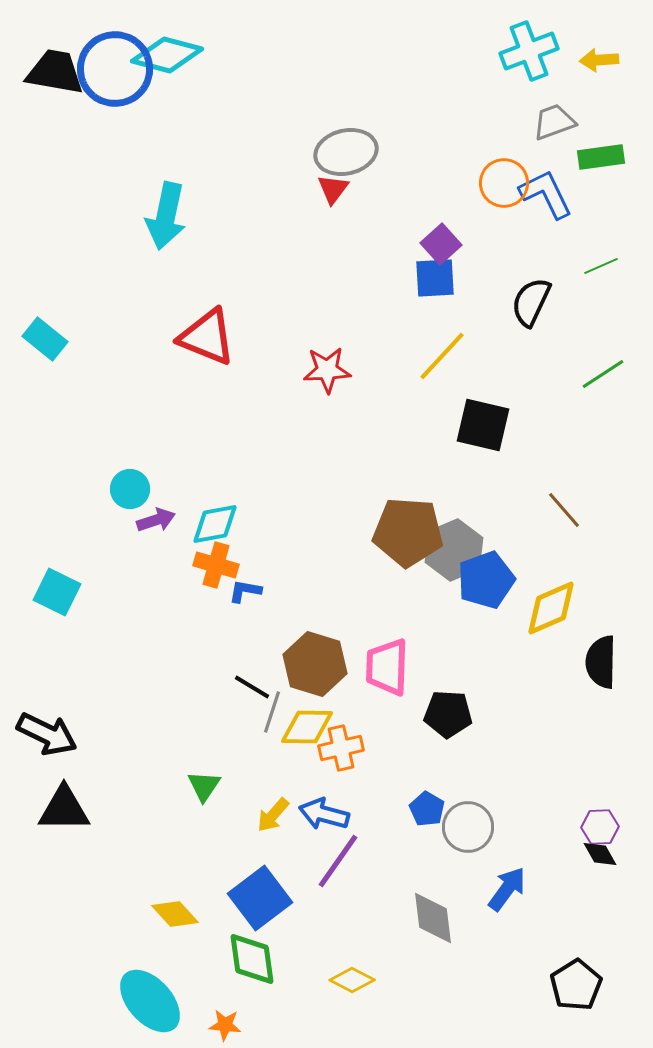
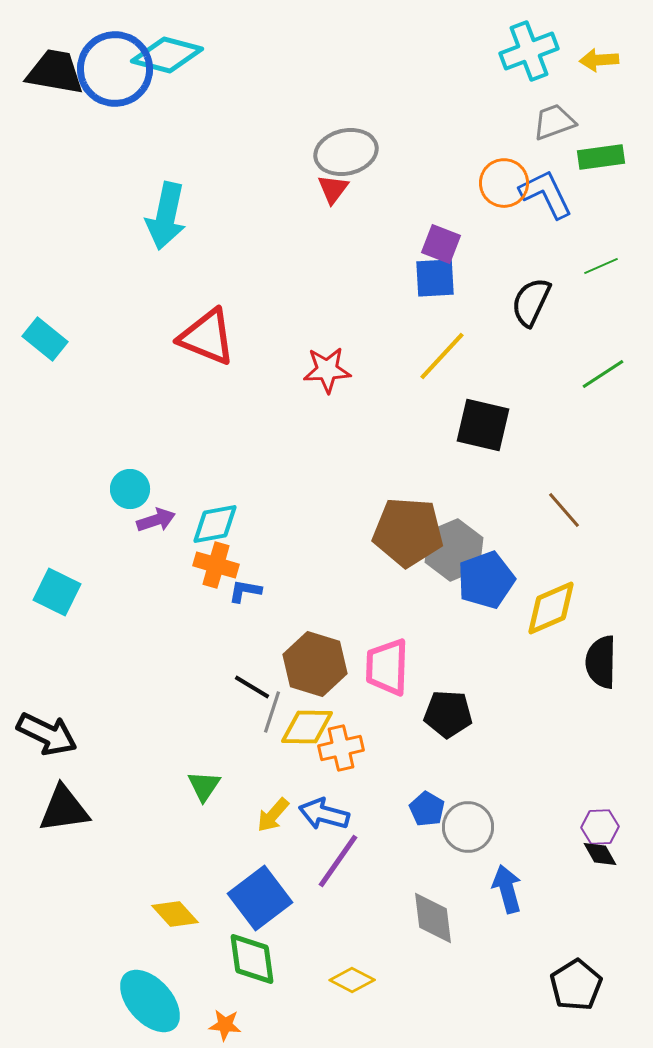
purple square at (441, 244): rotated 27 degrees counterclockwise
black triangle at (64, 809): rotated 8 degrees counterclockwise
blue arrow at (507, 889): rotated 51 degrees counterclockwise
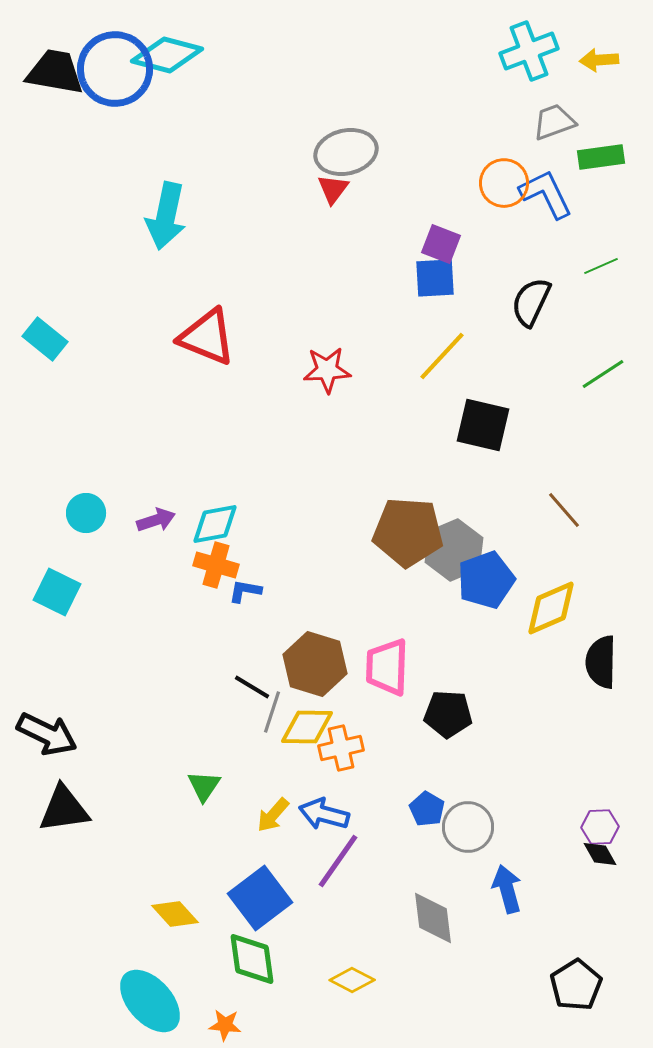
cyan circle at (130, 489): moved 44 px left, 24 px down
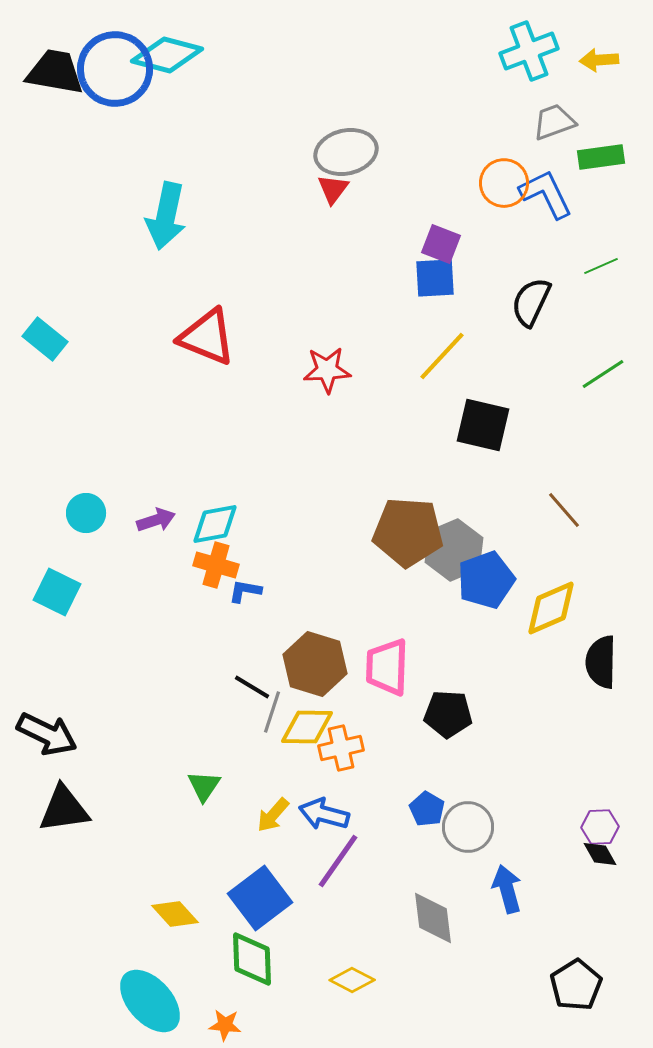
green diamond at (252, 959): rotated 6 degrees clockwise
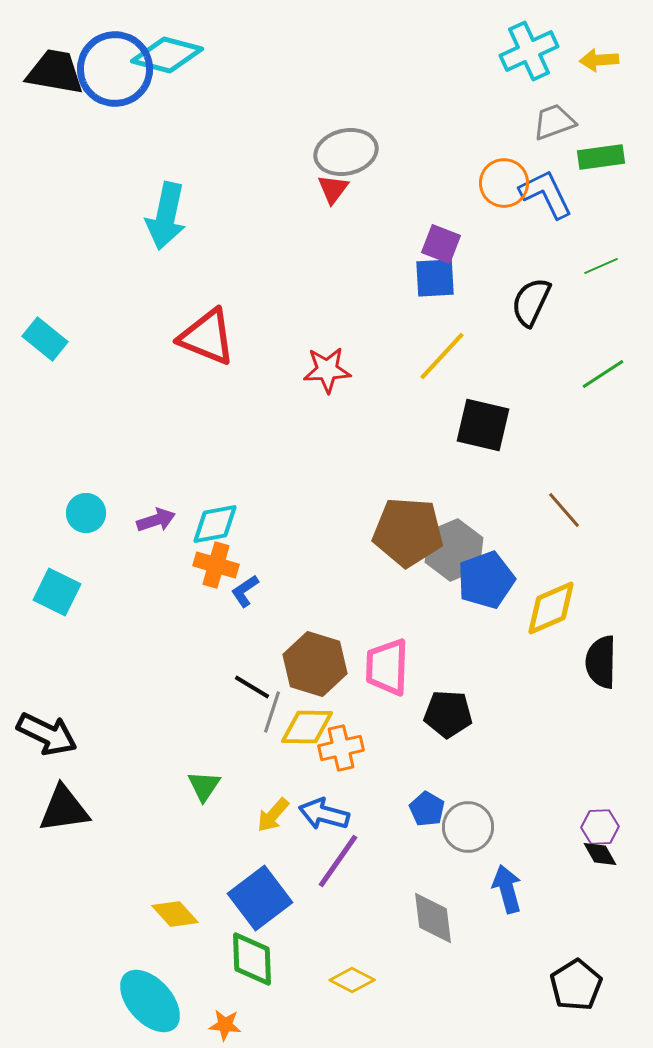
cyan cross at (529, 51): rotated 4 degrees counterclockwise
blue L-shape at (245, 591): rotated 44 degrees counterclockwise
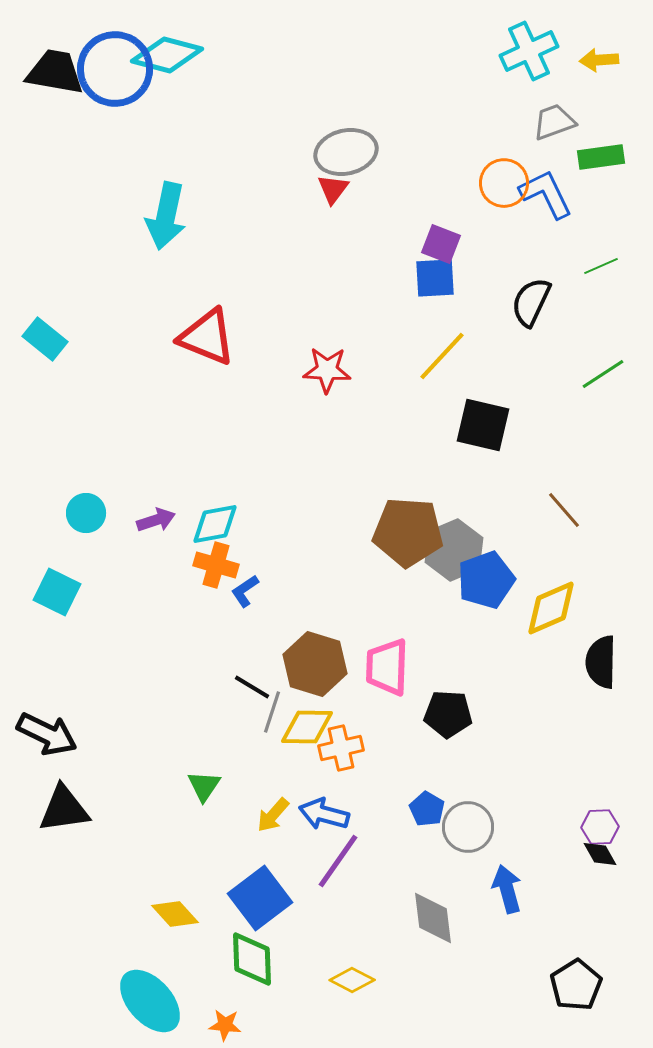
red star at (327, 370): rotated 6 degrees clockwise
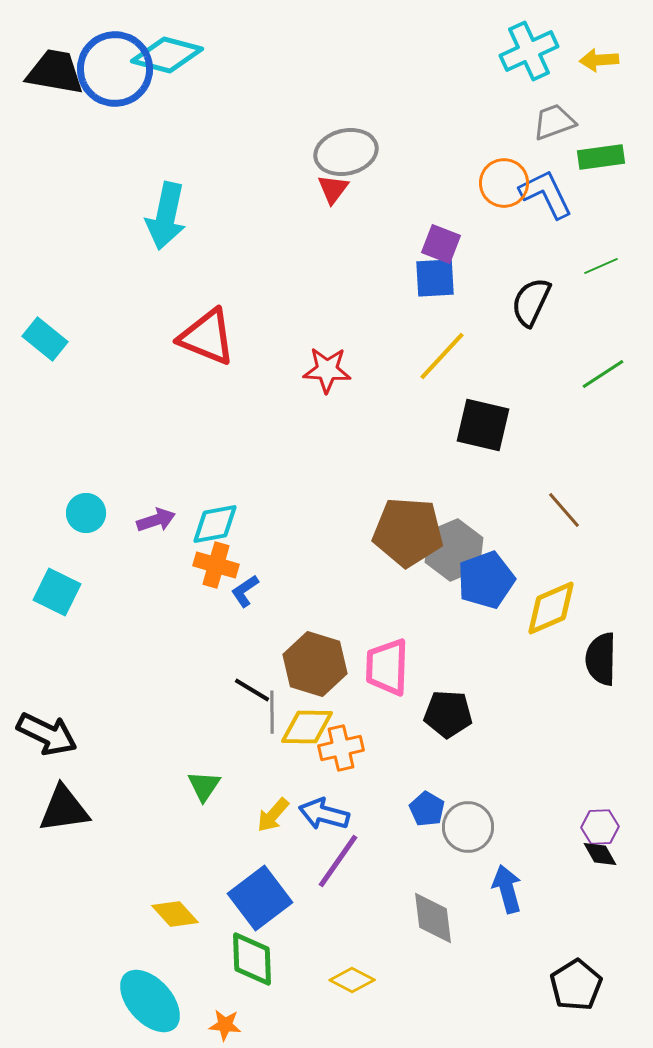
black semicircle at (601, 662): moved 3 px up
black line at (252, 687): moved 3 px down
gray line at (272, 712): rotated 18 degrees counterclockwise
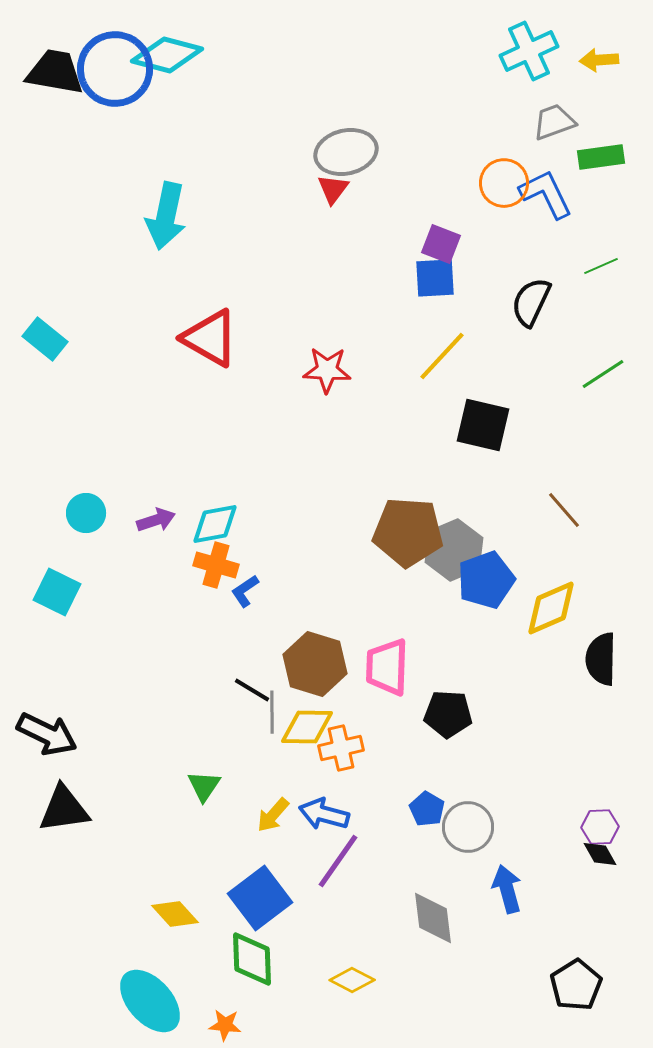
red triangle at (207, 337): moved 3 px right, 1 px down; rotated 8 degrees clockwise
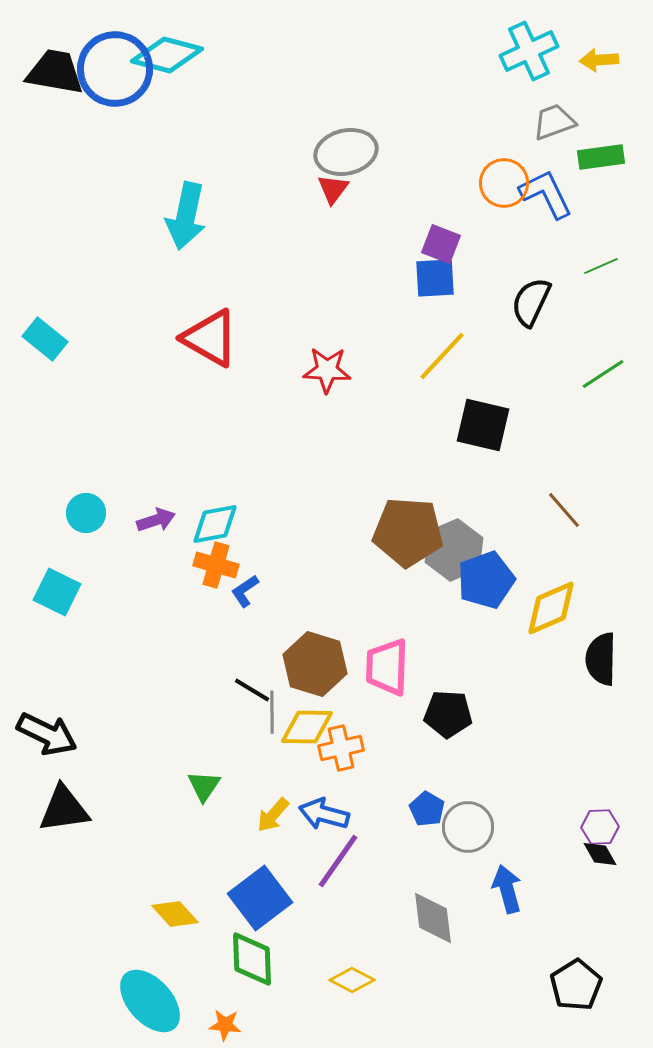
cyan arrow at (166, 216): moved 20 px right
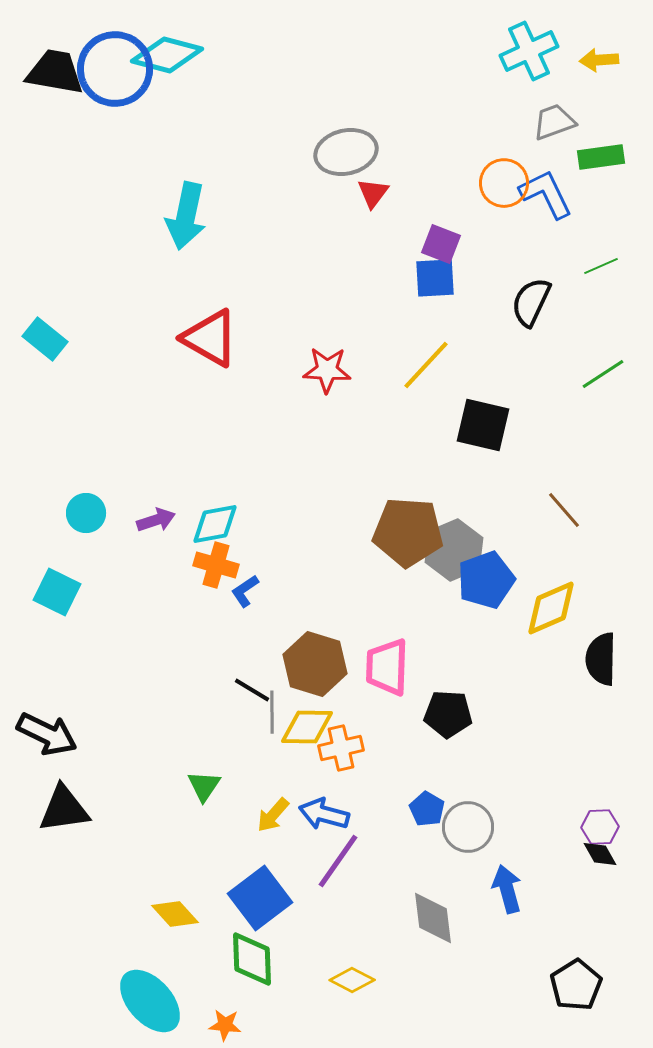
red triangle at (333, 189): moved 40 px right, 4 px down
yellow line at (442, 356): moved 16 px left, 9 px down
